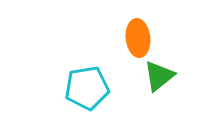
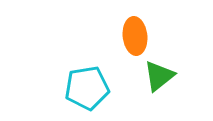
orange ellipse: moved 3 px left, 2 px up
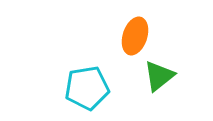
orange ellipse: rotated 24 degrees clockwise
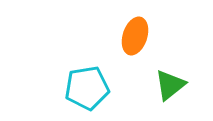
green triangle: moved 11 px right, 9 px down
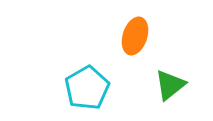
cyan pentagon: rotated 21 degrees counterclockwise
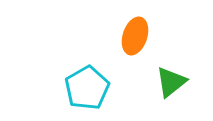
green triangle: moved 1 px right, 3 px up
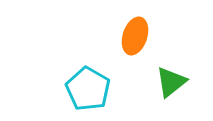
cyan pentagon: moved 1 px right, 1 px down; rotated 12 degrees counterclockwise
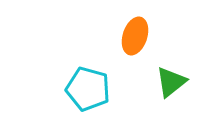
cyan pentagon: rotated 15 degrees counterclockwise
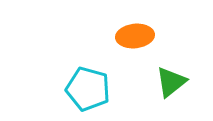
orange ellipse: rotated 66 degrees clockwise
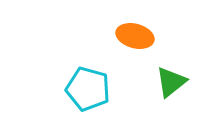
orange ellipse: rotated 21 degrees clockwise
